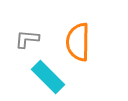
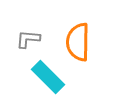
gray L-shape: moved 1 px right
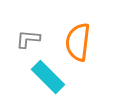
orange semicircle: rotated 6 degrees clockwise
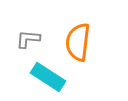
cyan rectangle: rotated 12 degrees counterclockwise
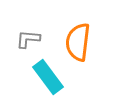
cyan rectangle: rotated 20 degrees clockwise
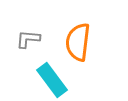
cyan rectangle: moved 4 px right, 3 px down
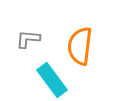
orange semicircle: moved 2 px right, 4 px down
